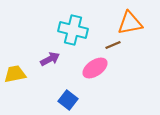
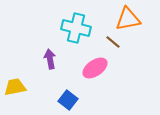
orange triangle: moved 2 px left, 4 px up
cyan cross: moved 3 px right, 2 px up
brown line: moved 3 px up; rotated 63 degrees clockwise
purple arrow: rotated 72 degrees counterclockwise
yellow trapezoid: moved 13 px down
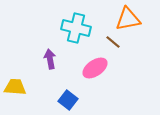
yellow trapezoid: rotated 15 degrees clockwise
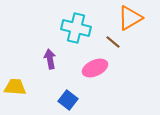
orange triangle: moved 2 px right, 1 px up; rotated 20 degrees counterclockwise
pink ellipse: rotated 10 degrees clockwise
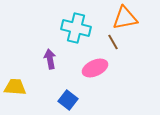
orange triangle: moved 5 px left; rotated 20 degrees clockwise
brown line: rotated 21 degrees clockwise
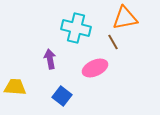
blue square: moved 6 px left, 4 px up
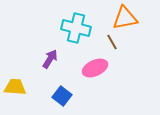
brown line: moved 1 px left
purple arrow: rotated 42 degrees clockwise
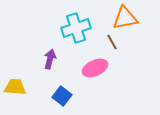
cyan cross: rotated 32 degrees counterclockwise
purple arrow: rotated 18 degrees counterclockwise
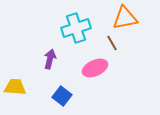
brown line: moved 1 px down
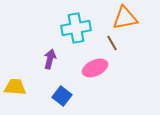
cyan cross: rotated 8 degrees clockwise
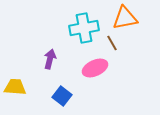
cyan cross: moved 8 px right
